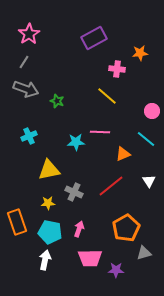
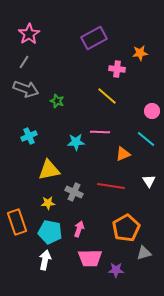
red line: rotated 48 degrees clockwise
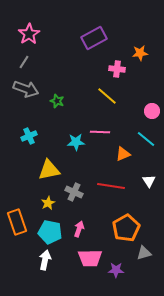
yellow star: rotated 24 degrees counterclockwise
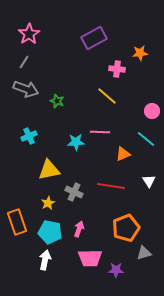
orange pentagon: rotated 8 degrees clockwise
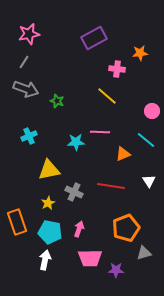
pink star: rotated 20 degrees clockwise
cyan line: moved 1 px down
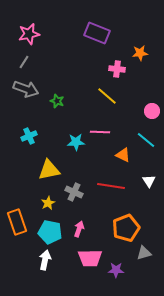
purple rectangle: moved 3 px right, 5 px up; rotated 50 degrees clockwise
orange triangle: moved 1 px down; rotated 49 degrees clockwise
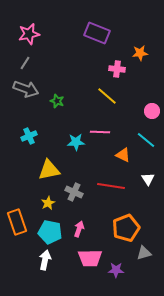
gray line: moved 1 px right, 1 px down
white triangle: moved 1 px left, 2 px up
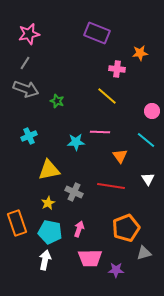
orange triangle: moved 3 px left, 1 px down; rotated 28 degrees clockwise
orange rectangle: moved 1 px down
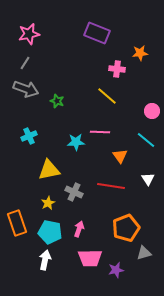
purple star: rotated 14 degrees counterclockwise
